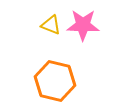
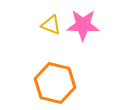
orange hexagon: moved 2 px down
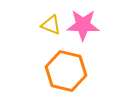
orange hexagon: moved 11 px right, 12 px up
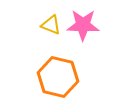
orange hexagon: moved 8 px left, 6 px down
